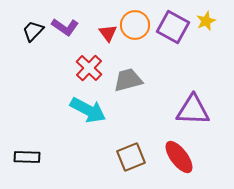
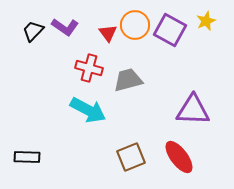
purple square: moved 3 px left, 3 px down
red cross: rotated 28 degrees counterclockwise
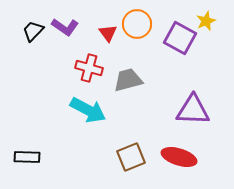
orange circle: moved 2 px right, 1 px up
purple square: moved 10 px right, 8 px down
red ellipse: rotated 36 degrees counterclockwise
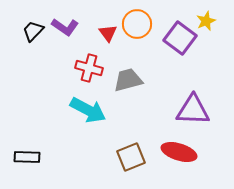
purple square: rotated 8 degrees clockwise
red ellipse: moved 5 px up
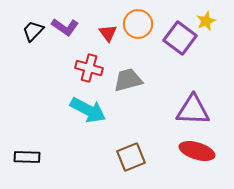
orange circle: moved 1 px right
red ellipse: moved 18 px right, 1 px up
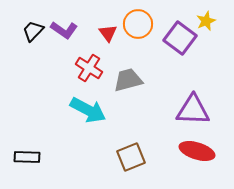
purple L-shape: moved 1 px left, 3 px down
red cross: rotated 16 degrees clockwise
